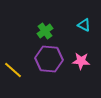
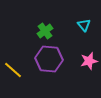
cyan triangle: rotated 24 degrees clockwise
pink star: moved 8 px right; rotated 18 degrees counterclockwise
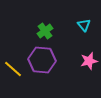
purple hexagon: moved 7 px left, 1 px down
yellow line: moved 1 px up
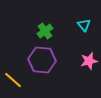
yellow line: moved 11 px down
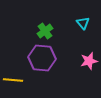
cyan triangle: moved 1 px left, 2 px up
purple hexagon: moved 2 px up
yellow line: rotated 36 degrees counterclockwise
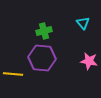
green cross: moved 1 px left; rotated 21 degrees clockwise
pink star: rotated 24 degrees clockwise
yellow line: moved 6 px up
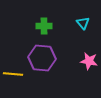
green cross: moved 5 px up; rotated 14 degrees clockwise
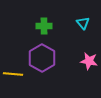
purple hexagon: rotated 24 degrees clockwise
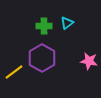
cyan triangle: moved 16 px left; rotated 32 degrees clockwise
yellow line: moved 1 px right, 2 px up; rotated 42 degrees counterclockwise
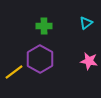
cyan triangle: moved 19 px right
purple hexagon: moved 2 px left, 1 px down
